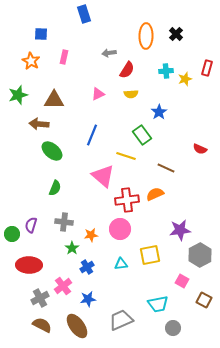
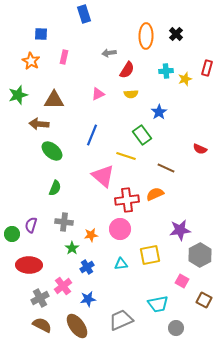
gray circle at (173, 328): moved 3 px right
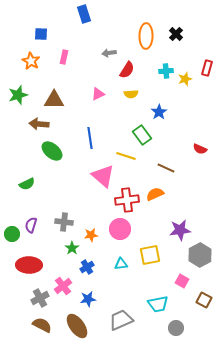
blue line at (92, 135): moved 2 px left, 3 px down; rotated 30 degrees counterclockwise
green semicircle at (55, 188): moved 28 px left, 4 px up; rotated 42 degrees clockwise
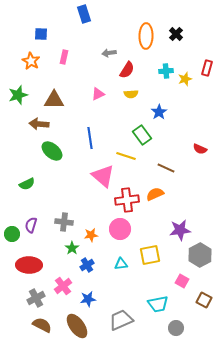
blue cross at (87, 267): moved 2 px up
gray cross at (40, 298): moved 4 px left
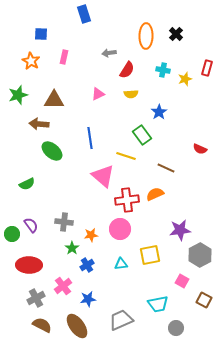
cyan cross at (166, 71): moved 3 px left, 1 px up; rotated 16 degrees clockwise
purple semicircle at (31, 225): rotated 126 degrees clockwise
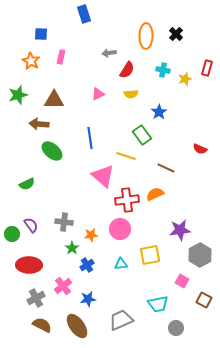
pink rectangle at (64, 57): moved 3 px left
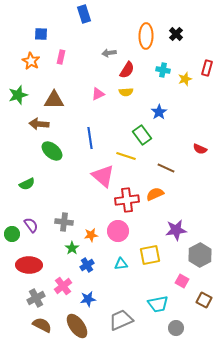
yellow semicircle at (131, 94): moved 5 px left, 2 px up
pink circle at (120, 229): moved 2 px left, 2 px down
purple star at (180, 230): moved 4 px left
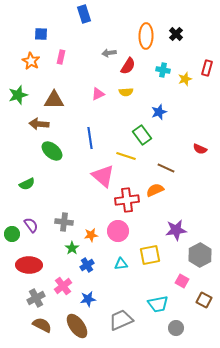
red semicircle at (127, 70): moved 1 px right, 4 px up
blue star at (159, 112): rotated 14 degrees clockwise
orange semicircle at (155, 194): moved 4 px up
